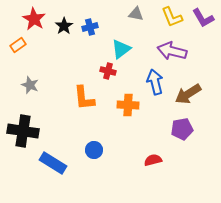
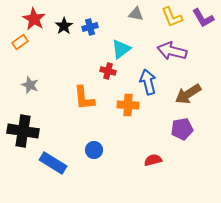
orange rectangle: moved 2 px right, 3 px up
blue arrow: moved 7 px left
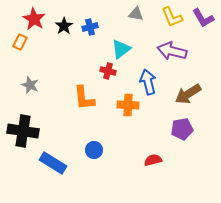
orange rectangle: rotated 28 degrees counterclockwise
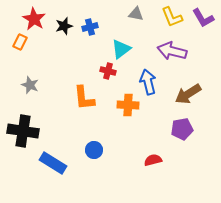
black star: rotated 18 degrees clockwise
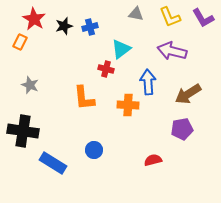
yellow L-shape: moved 2 px left
red cross: moved 2 px left, 2 px up
blue arrow: rotated 10 degrees clockwise
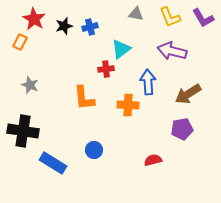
red cross: rotated 21 degrees counterclockwise
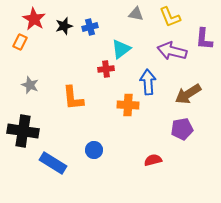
purple L-shape: moved 1 px right, 21 px down; rotated 35 degrees clockwise
orange L-shape: moved 11 px left
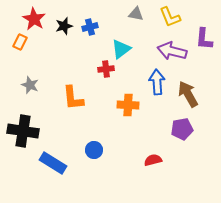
blue arrow: moved 9 px right
brown arrow: rotated 92 degrees clockwise
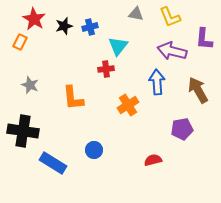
cyan triangle: moved 3 px left, 3 px up; rotated 15 degrees counterclockwise
brown arrow: moved 10 px right, 4 px up
orange cross: rotated 35 degrees counterclockwise
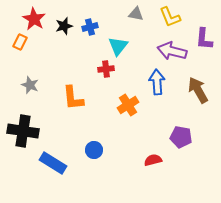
purple pentagon: moved 1 px left, 8 px down; rotated 20 degrees clockwise
